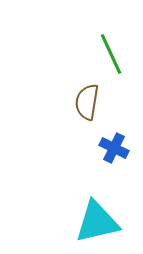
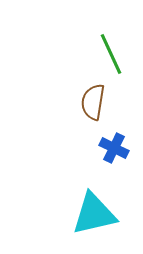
brown semicircle: moved 6 px right
cyan triangle: moved 3 px left, 8 px up
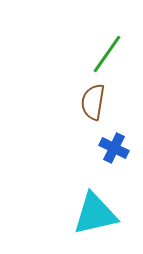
green line: moved 4 px left; rotated 60 degrees clockwise
cyan triangle: moved 1 px right
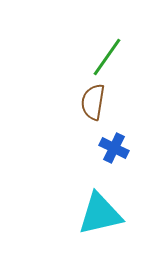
green line: moved 3 px down
cyan triangle: moved 5 px right
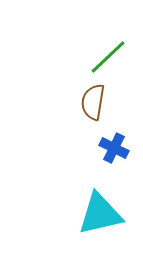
green line: moved 1 px right; rotated 12 degrees clockwise
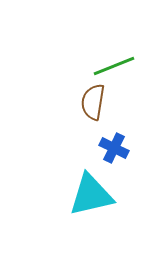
green line: moved 6 px right, 9 px down; rotated 21 degrees clockwise
cyan triangle: moved 9 px left, 19 px up
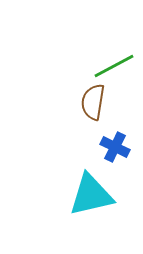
green line: rotated 6 degrees counterclockwise
blue cross: moved 1 px right, 1 px up
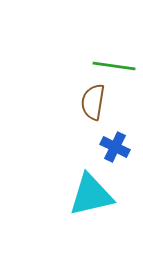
green line: rotated 36 degrees clockwise
